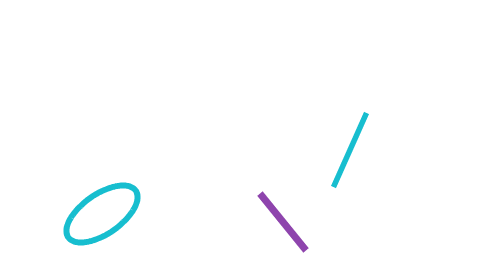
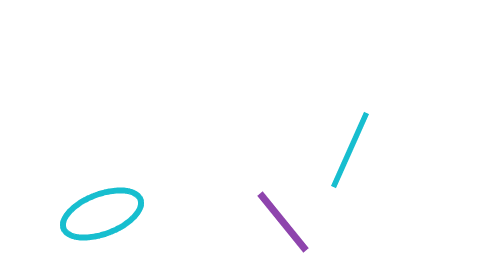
cyan ellipse: rotated 14 degrees clockwise
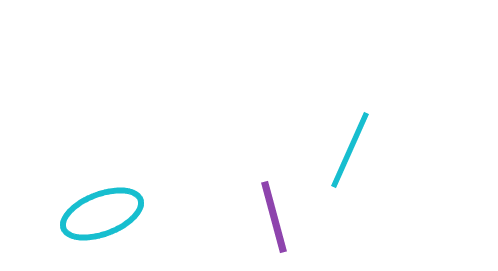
purple line: moved 9 px left, 5 px up; rotated 24 degrees clockwise
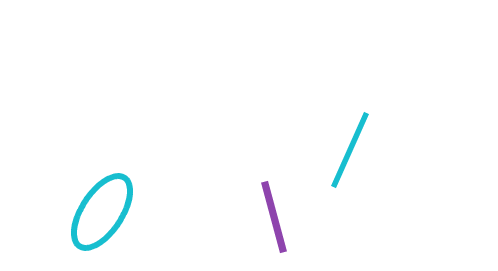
cyan ellipse: moved 2 px up; rotated 36 degrees counterclockwise
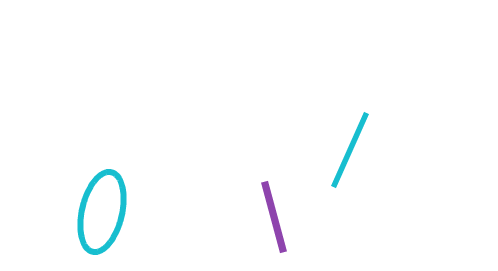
cyan ellipse: rotated 20 degrees counterclockwise
